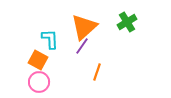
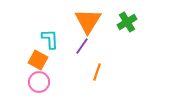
orange triangle: moved 4 px right, 6 px up; rotated 16 degrees counterclockwise
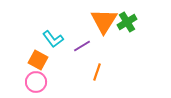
orange triangle: moved 16 px right
cyan L-shape: moved 3 px right; rotated 145 degrees clockwise
purple line: rotated 24 degrees clockwise
pink circle: moved 3 px left
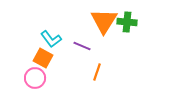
green cross: rotated 36 degrees clockwise
cyan L-shape: moved 2 px left
purple line: rotated 54 degrees clockwise
orange square: moved 5 px right, 2 px up
pink circle: moved 1 px left, 4 px up
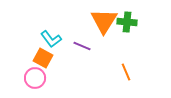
orange line: moved 29 px right; rotated 42 degrees counterclockwise
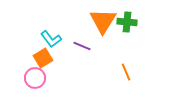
orange triangle: moved 1 px left
orange square: rotated 30 degrees clockwise
